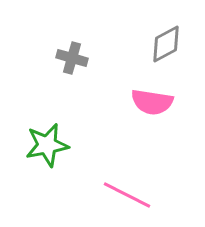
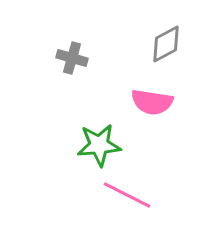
green star: moved 52 px right; rotated 6 degrees clockwise
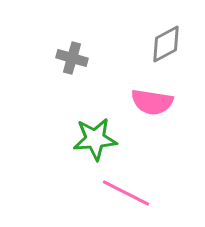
green star: moved 4 px left, 6 px up
pink line: moved 1 px left, 2 px up
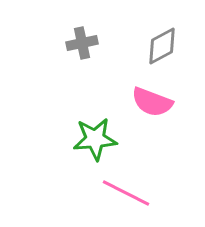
gray diamond: moved 4 px left, 2 px down
gray cross: moved 10 px right, 15 px up; rotated 28 degrees counterclockwise
pink semicircle: rotated 12 degrees clockwise
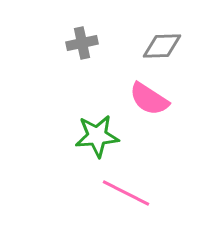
gray diamond: rotated 27 degrees clockwise
pink semicircle: moved 3 px left, 3 px up; rotated 12 degrees clockwise
green star: moved 2 px right, 3 px up
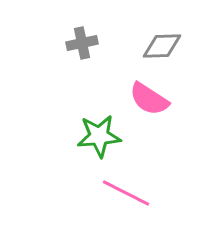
green star: moved 2 px right
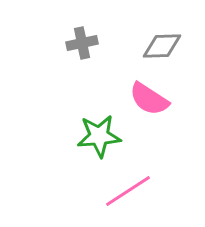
pink line: moved 2 px right, 2 px up; rotated 60 degrees counterclockwise
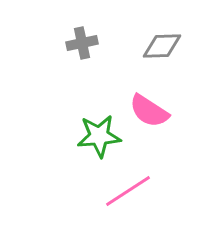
pink semicircle: moved 12 px down
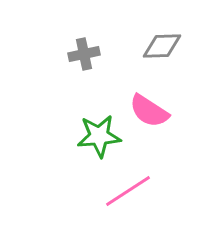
gray cross: moved 2 px right, 11 px down
